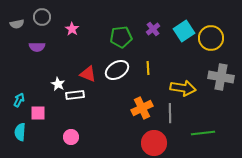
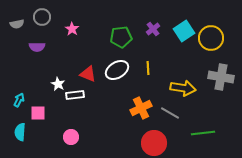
orange cross: moved 1 px left
gray line: rotated 60 degrees counterclockwise
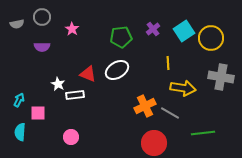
purple semicircle: moved 5 px right
yellow line: moved 20 px right, 5 px up
orange cross: moved 4 px right, 2 px up
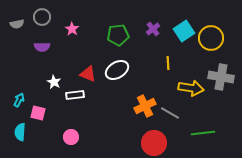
green pentagon: moved 3 px left, 2 px up
white star: moved 4 px left, 2 px up
yellow arrow: moved 8 px right
pink square: rotated 14 degrees clockwise
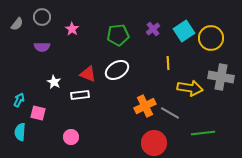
gray semicircle: rotated 40 degrees counterclockwise
yellow arrow: moved 1 px left
white rectangle: moved 5 px right
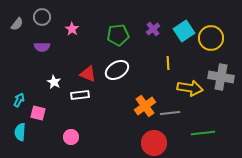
orange cross: rotated 10 degrees counterclockwise
gray line: rotated 36 degrees counterclockwise
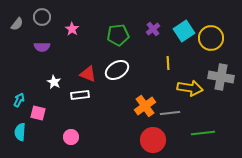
red circle: moved 1 px left, 3 px up
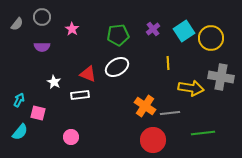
white ellipse: moved 3 px up
yellow arrow: moved 1 px right
orange cross: rotated 20 degrees counterclockwise
cyan semicircle: rotated 144 degrees counterclockwise
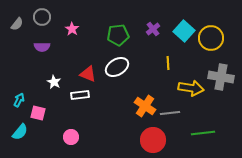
cyan square: rotated 15 degrees counterclockwise
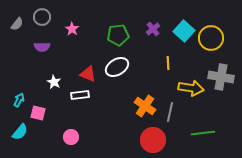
gray line: moved 1 px up; rotated 72 degrees counterclockwise
